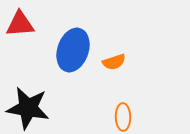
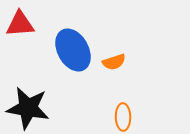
blue ellipse: rotated 48 degrees counterclockwise
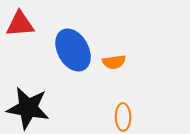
orange semicircle: rotated 10 degrees clockwise
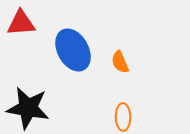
red triangle: moved 1 px right, 1 px up
orange semicircle: moved 6 px right; rotated 75 degrees clockwise
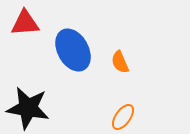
red triangle: moved 4 px right
orange ellipse: rotated 36 degrees clockwise
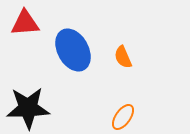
orange semicircle: moved 3 px right, 5 px up
black star: rotated 12 degrees counterclockwise
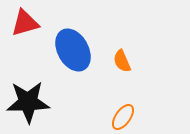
red triangle: rotated 12 degrees counterclockwise
orange semicircle: moved 1 px left, 4 px down
black star: moved 6 px up
